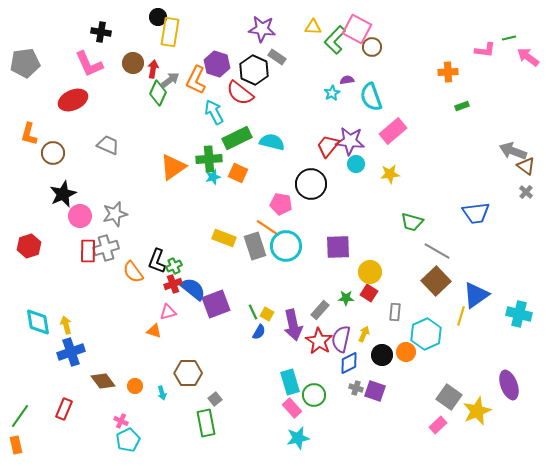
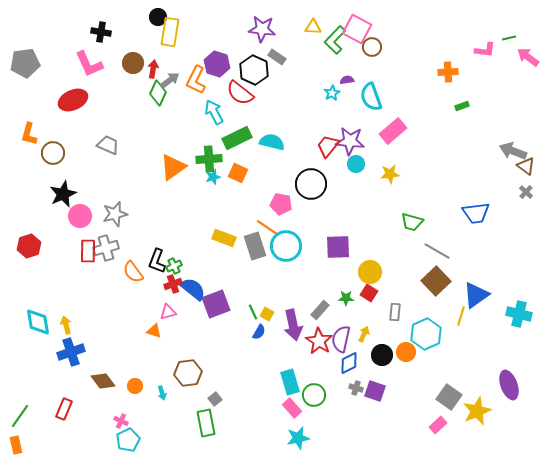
brown hexagon at (188, 373): rotated 8 degrees counterclockwise
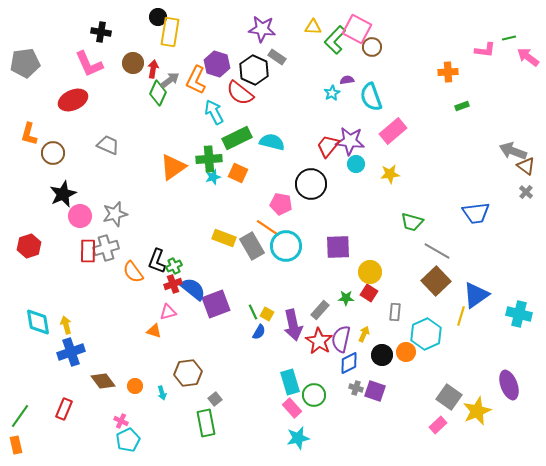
gray rectangle at (255, 246): moved 3 px left; rotated 12 degrees counterclockwise
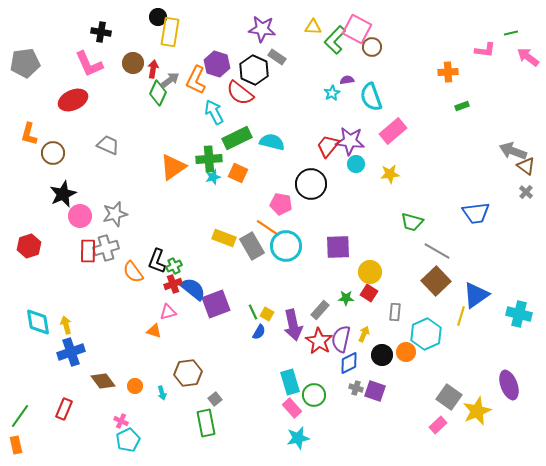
green line at (509, 38): moved 2 px right, 5 px up
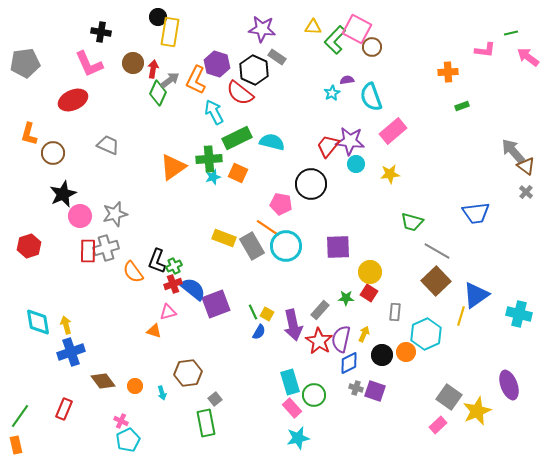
gray arrow at (513, 151): rotated 28 degrees clockwise
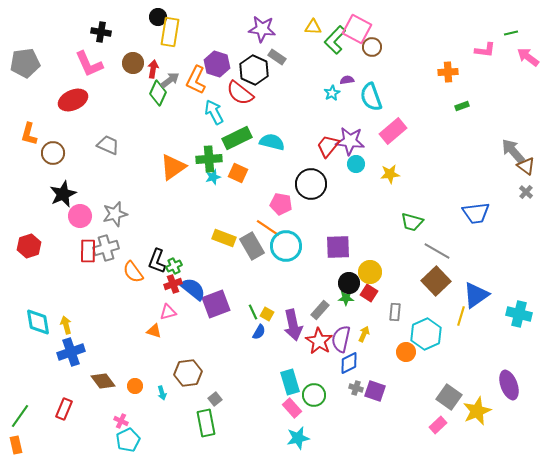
black circle at (382, 355): moved 33 px left, 72 px up
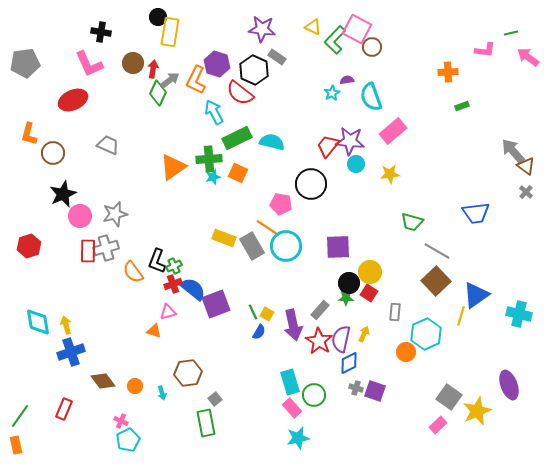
yellow triangle at (313, 27): rotated 24 degrees clockwise
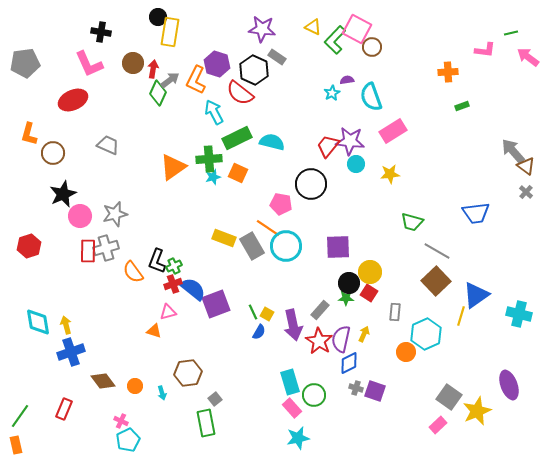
pink rectangle at (393, 131): rotated 8 degrees clockwise
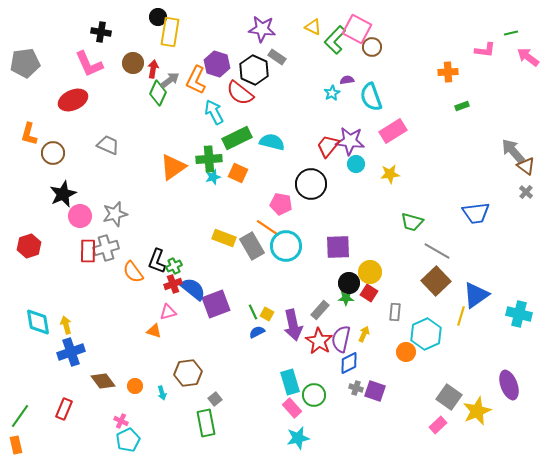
blue semicircle at (259, 332): moved 2 px left; rotated 147 degrees counterclockwise
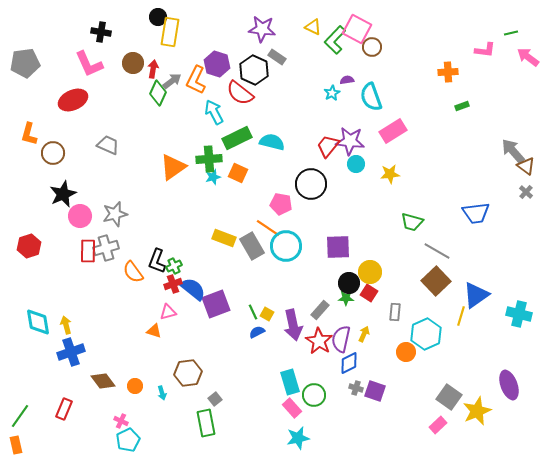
gray arrow at (170, 80): moved 2 px right, 1 px down
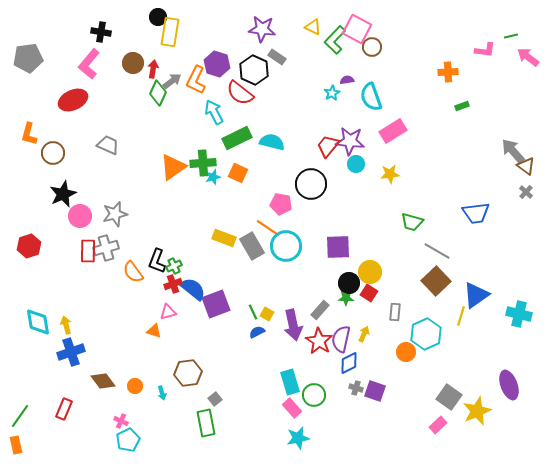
green line at (511, 33): moved 3 px down
gray pentagon at (25, 63): moved 3 px right, 5 px up
pink L-shape at (89, 64): rotated 64 degrees clockwise
green cross at (209, 159): moved 6 px left, 4 px down
